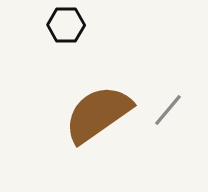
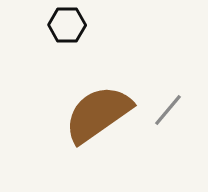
black hexagon: moved 1 px right
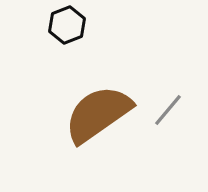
black hexagon: rotated 21 degrees counterclockwise
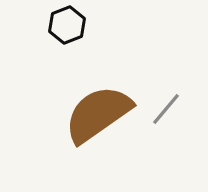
gray line: moved 2 px left, 1 px up
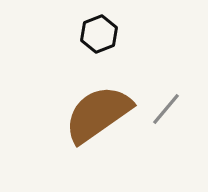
black hexagon: moved 32 px right, 9 px down
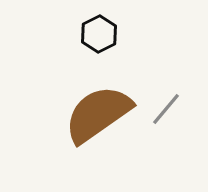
black hexagon: rotated 6 degrees counterclockwise
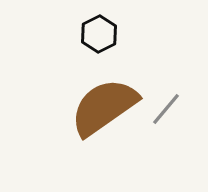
brown semicircle: moved 6 px right, 7 px up
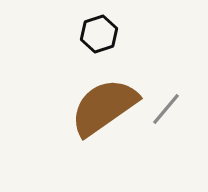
black hexagon: rotated 9 degrees clockwise
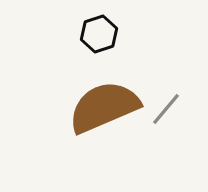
brown semicircle: rotated 12 degrees clockwise
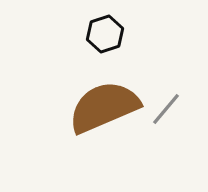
black hexagon: moved 6 px right
